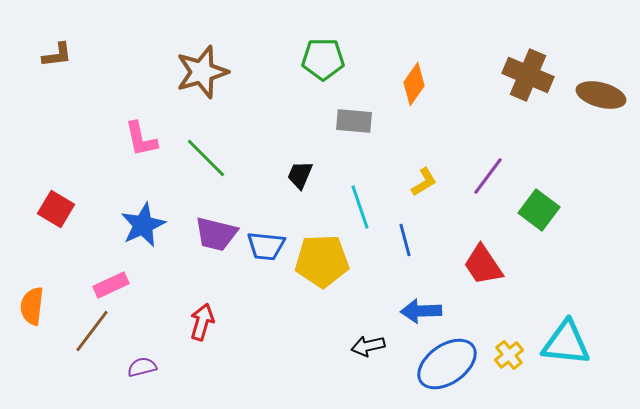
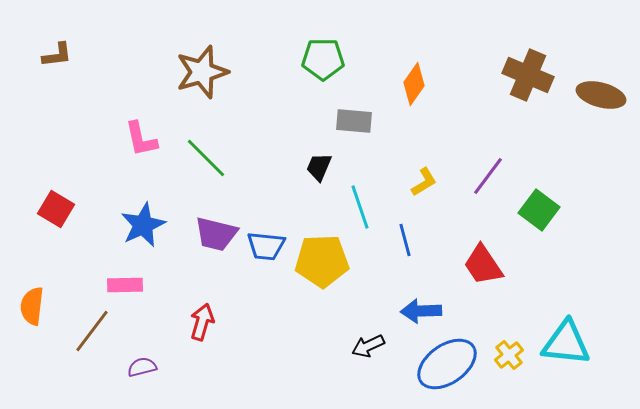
black trapezoid: moved 19 px right, 8 px up
pink rectangle: moved 14 px right; rotated 24 degrees clockwise
black arrow: rotated 12 degrees counterclockwise
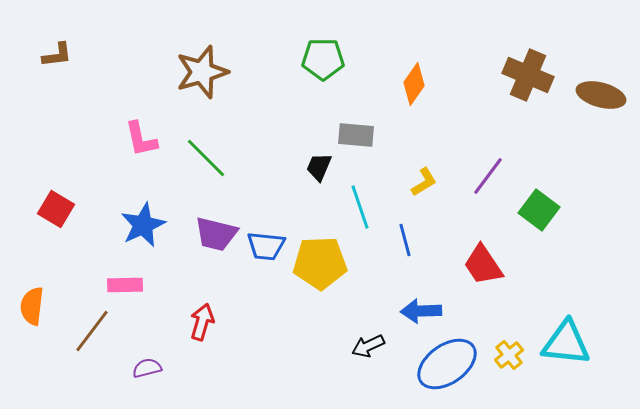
gray rectangle: moved 2 px right, 14 px down
yellow pentagon: moved 2 px left, 2 px down
purple semicircle: moved 5 px right, 1 px down
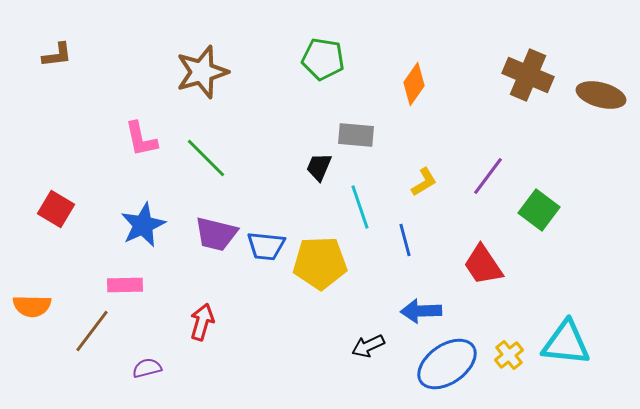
green pentagon: rotated 9 degrees clockwise
orange semicircle: rotated 96 degrees counterclockwise
